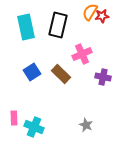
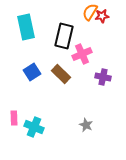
black rectangle: moved 6 px right, 11 px down
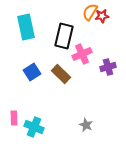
purple cross: moved 5 px right, 10 px up; rotated 28 degrees counterclockwise
